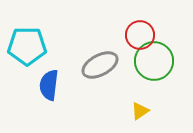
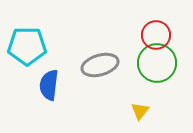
red circle: moved 16 px right
green circle: moved 3 px right, 2 px down
gray ellipse: rotated 12 degrees clockwise
yellow triangle: rotated 18 degrees counterclockwise
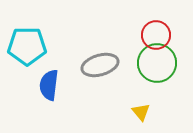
yellow triangle: moved 1 px right, 1 px down; rotated 18 degrees counterclockwise
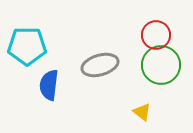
green circle: moved 4 px right, 2 px down
yellow triangle: moved 1 px right; rotated 12 degrees counterclockwise
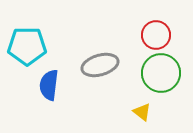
green circle: moved 8 px down
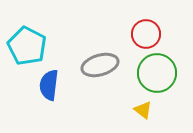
red circle: moved 10 px left, 1 px up
cyan pentagon: rotated 27 degrees clockwise
green circle: moved 4 px left
yellow triangle: moved 1 px right, 2 px up
